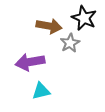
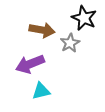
brown arrow: moved 7 px left, 4 px down
purple arrow: moved 2 px down; rotated 12 degrees counterclockwise
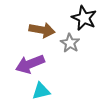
gray star: rotated 12 degrees counterclockwise
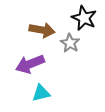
cyan triangle: moved 2 px down
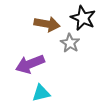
black star: moved 1 px left
brown arrow: moved 5 px right, 6 px up
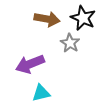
brown arrow: moved 5 px up
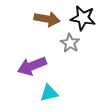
black star: rotated 15 degrees counterclockwise
purple arrow: moved 2 px right, 2 px down
cyan triangle: moved 8 px right
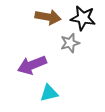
brown arrow: moved 1 px right, 2 px up
gray star: rotated 24 degrees clockwise
purple arrow: moved 1 px up
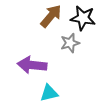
brown arrow: moved 3 px right, 1 px up; rotated 60 degrees counterclockwise
purple arrow: rotated 28 degrees clockwise
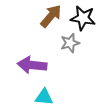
cyan triangle: moved 5 px left, 4 px down; rotated 18 degrees clockwise
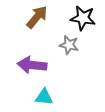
brown arrow: moved 14 px left, 1 px down
gray star: moved 1 px left, 2 px down; rotated 30 degrees clockwise
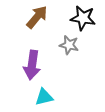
purple arrow: rotated 88 degrees counterclockwise
cyan triangle: rotated 18 degrees counterclockwise
